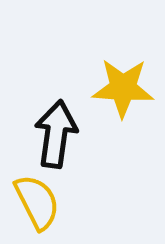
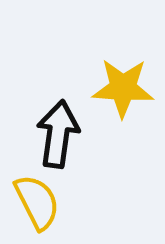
black arrow: moved 2 px right
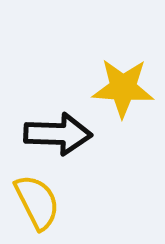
black arrow: rotated 84 degrees clockwise
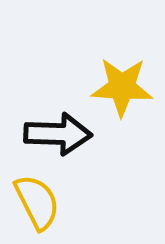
yellow star: moved 1 px left, 1 px up
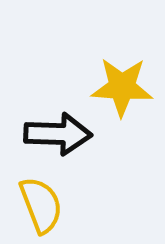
yellow semicircle: moved 4 px right, 3 px down; rotated 6 degrees clockwise
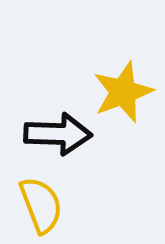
yellow star: moved 1 px right, 5 px down; rotated 24 degrees counterclockwise
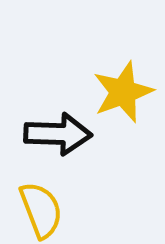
yellow semicircle: moved 5 px down
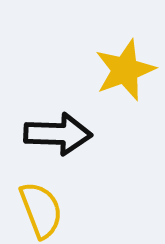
yellow star: moved 2 px right, 22 px up
